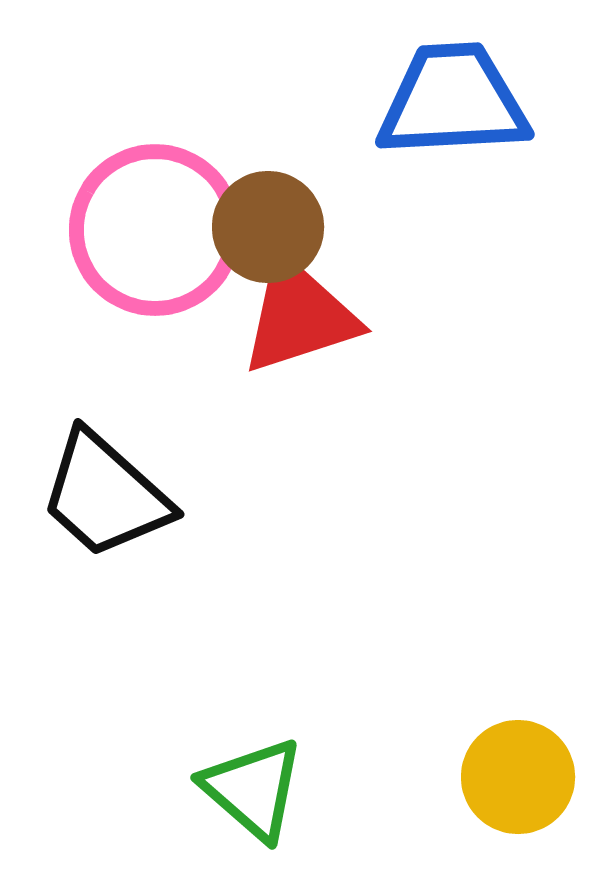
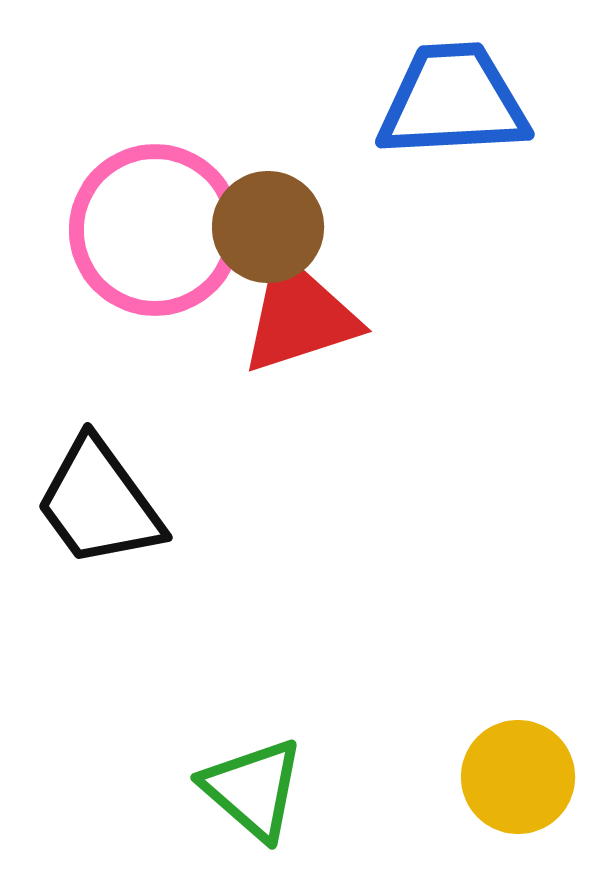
black trapezoid: moved 6 px left, 8 px down; rotated 12 degrees clockwise
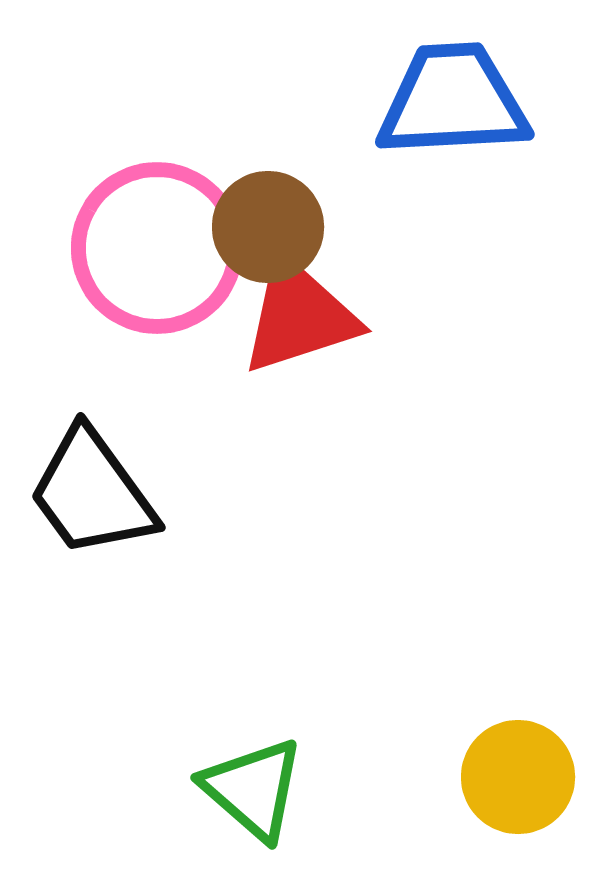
pink circle: moved 2 px right, 18 px down
black trapezoid: moved 7 px left, 10 px up
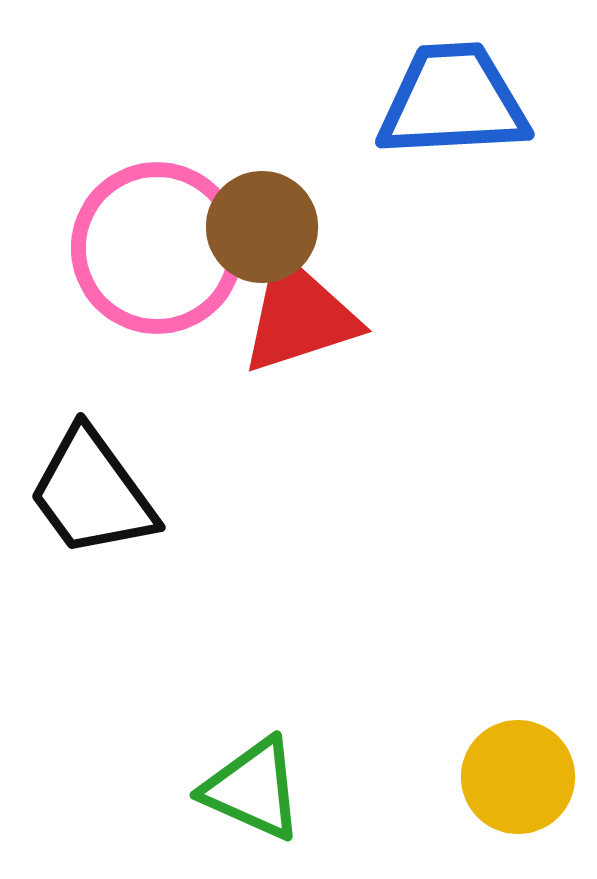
brown circle: moved 6 px left
green triangle: rotated 17 degrees counterclockwise
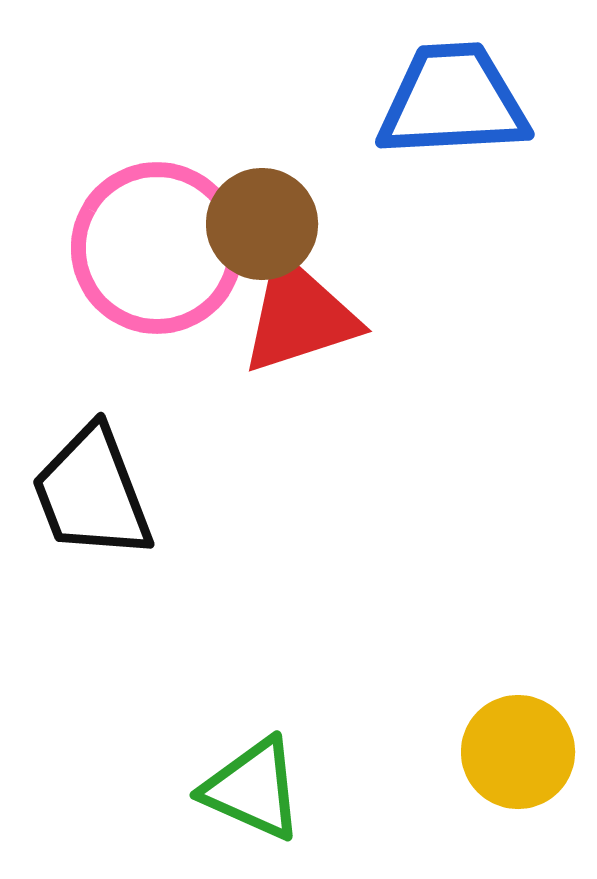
brown circle: moved 3 px up
black trapezoid: rotated 15 degrees clockwise
yellow circle: moved 25 px up
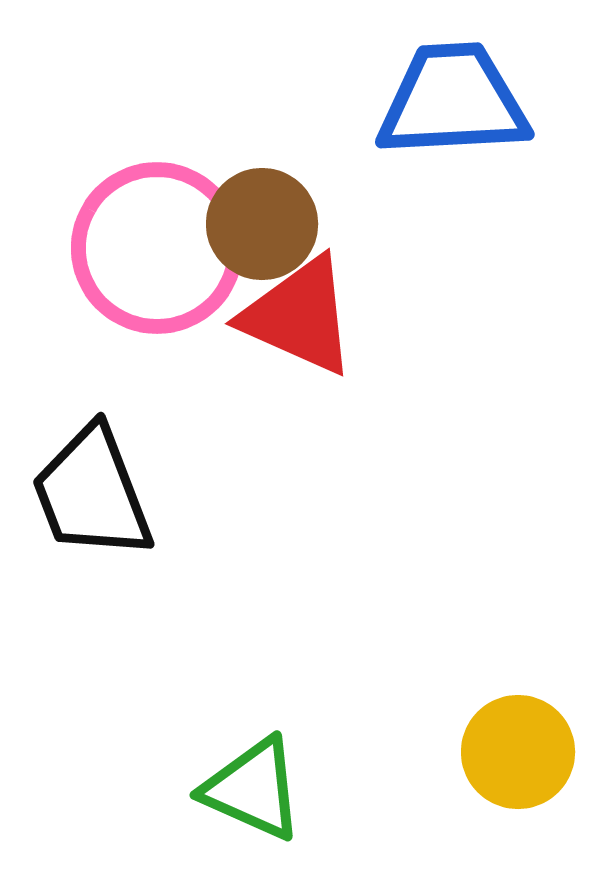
red triangle: rotated 42 degrees clockwise
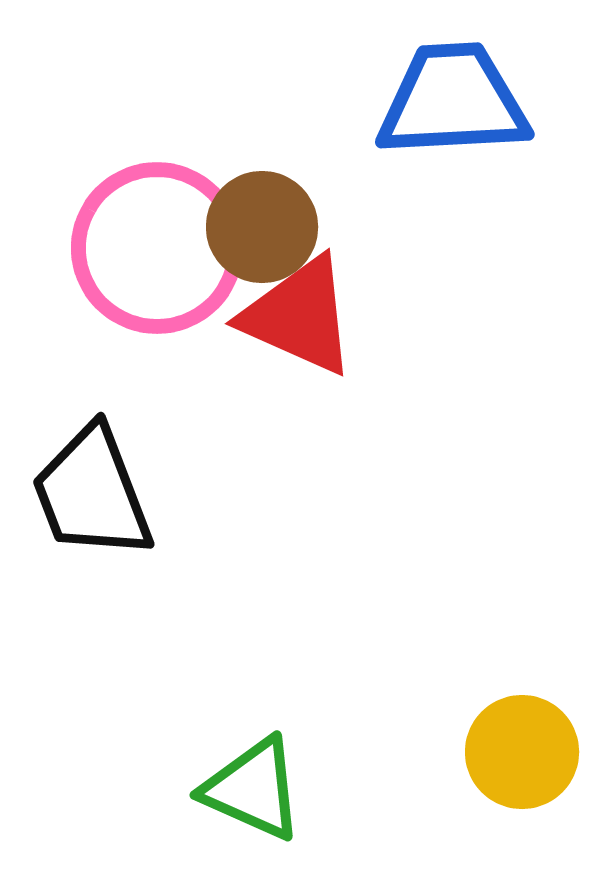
brown circle: moved 3 px down
yellow circle: moved 4 px right
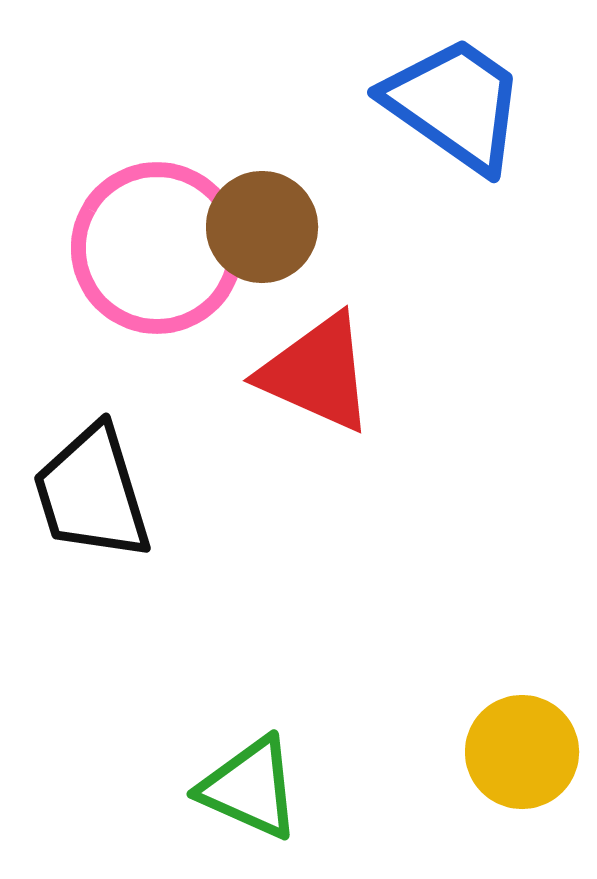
blue trapezoid: moved 2 px right, 3 px down; rotated 38 degrees clockwise
red triangle: moved 18 px right, 57 px down
black trapezoid: rotated 4 degrees clockwise
green triangle: moved 3 px left, 1 px up
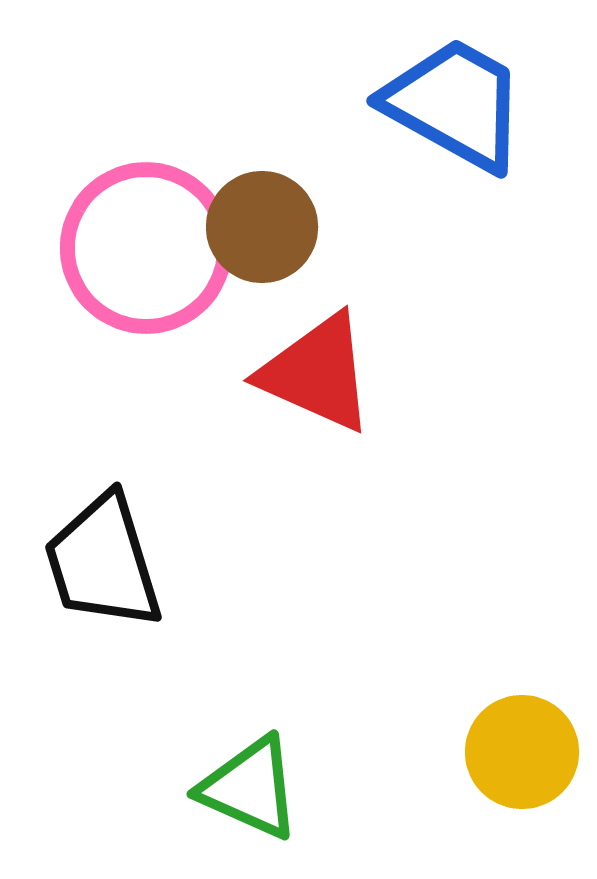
blue trapezoid: rotated 6 degrees counterclockwise
pink circle: moved 11 px left
black trapezoid: moved 11 px right, 69 px down
